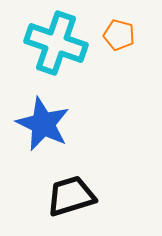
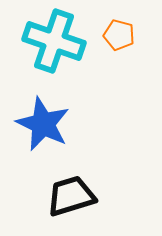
cyan cross: moved 2 px left, 2 px up
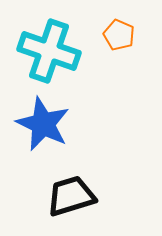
orange pentagon: rotated 8 degrees clockwise
cyan cross: moved 5 px left, 10 px down
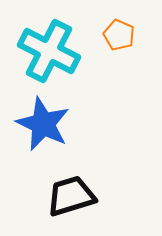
cyan cross: rotated 8 degrees clockwise
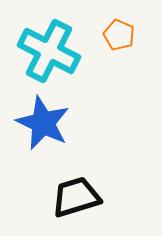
blue star: moved 1 px up
black trapezoid: moved 5 px right, 1 px down
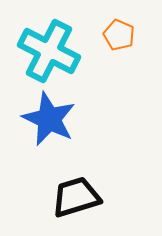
blue star: moved 6 px right, 4 px up
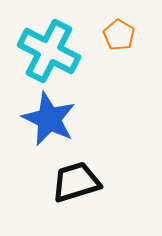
orange pentagon: rotated 8 degrees clockwise
black trapezoid: moved 15 px up
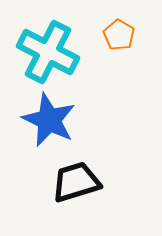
cyan cross: moved 1 px left, 1 px down
blue star: moved 1 px down
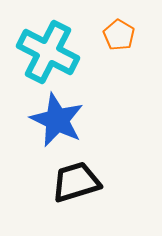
blue star: moved 8 px right
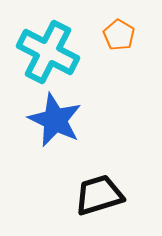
blue star: moved 2 px left
black trapezoid: moved 23 px right, 13 px down
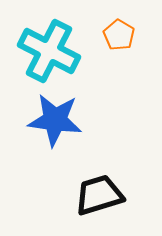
cyan cross: moved 1 px right, 1 px up
blue star: rotated 18 degrees counterclockwise
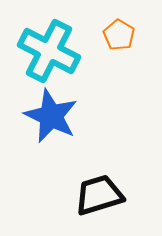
blue star: moved 4 px left, 4 px up; rotated 18 degrees clockwise
